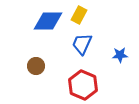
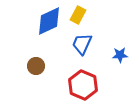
yellow rectangle: moved 1 px left
blue diamond: moved 1 px right; rotated 24 degrees counterclockwise
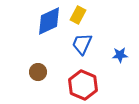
brown circle: moved 2 px right, 6 px down
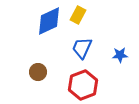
blue trapezoid: moved 4 px down
red hexagon: rotated 16 degrees clockwise
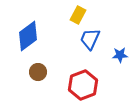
blue diamond: moved 21 px left, 15 px down; rotated 12 degrees counterclockwise
blue trapezoid: moved 8 px right, 9 px up
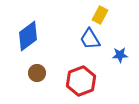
yellow rectangle: moved 22 px right
blue trapezoid: rotated 55 degrees counterclockwise
brown circle: moved 1 px left, 1 px down
red hexagon: moved 2 px left, 4 px up
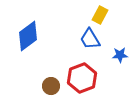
brown circle: moved 14 px right, 13 px down
red hexagon: moved 1 px right, 3 px up
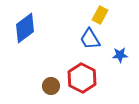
blue diamond: moved 3 px left, 8 px up
red hexagon: rotated 12 degrees counterclockwise
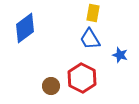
yellow rectangle: moved 7 px left, 2 px up; rotated 18 degrees counterclockwise
blue star: rotated 21 degrees clockwise
